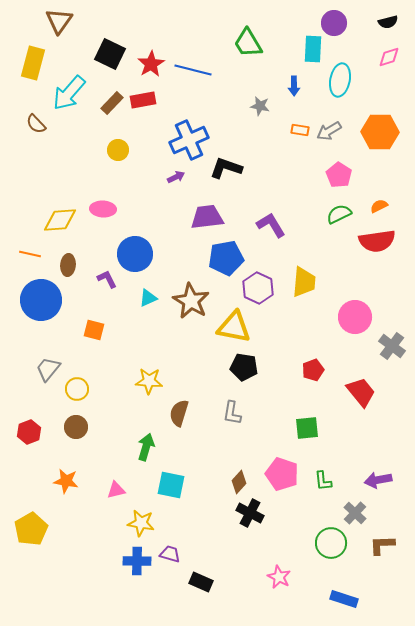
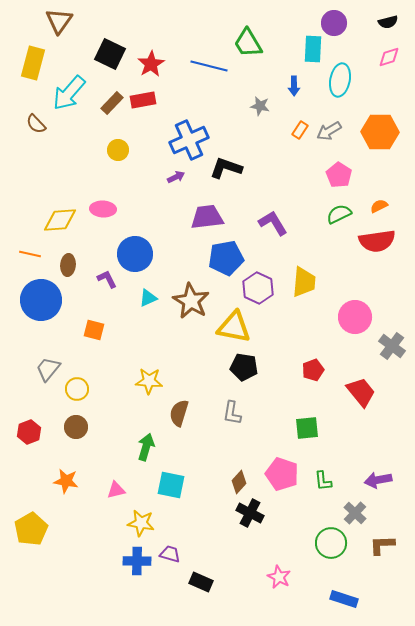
blue line at (193, 70): moved 16 px right, 4 px up
orange rectangle at (300, 130): rotated 66 degrees counterclockwise
purple L-shape at (271, 225): moved 2 px right, 2 px up
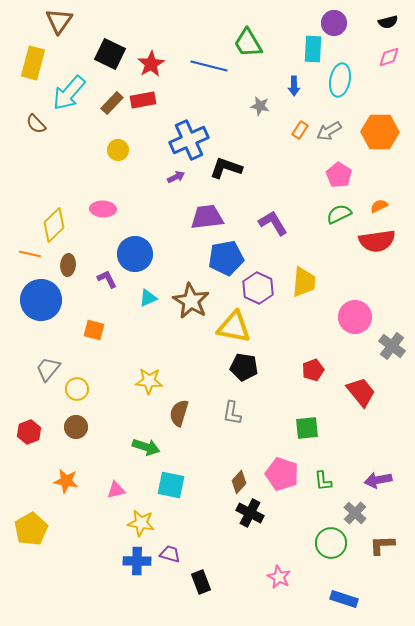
yellow diamond at (60, 220): moved 6 px left, 5 px down; rotated 40 degrees counterclockwise
green arrow at (146, 447): rotated 92 degrees clockwise
black rectangle at (201, 582): rotated 45 degrees clockwise
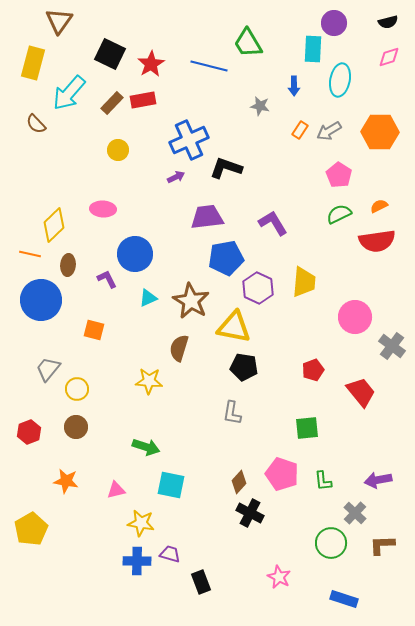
brown semicircle at (179, 413): moved 65 px up
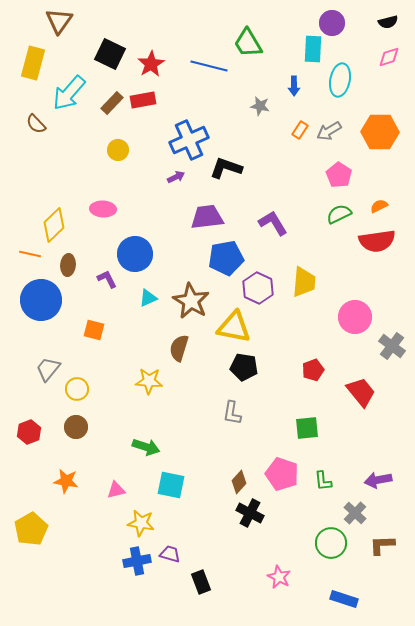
purple circle at (334, 23): moved 2 px left
blue cross at (137, 561): rotated 12 degrees counterclockwise
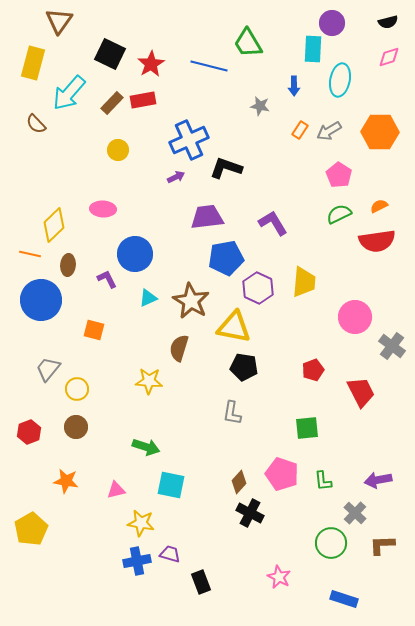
red trapezoid at (361, 392): rotated 12 degrees clockwise
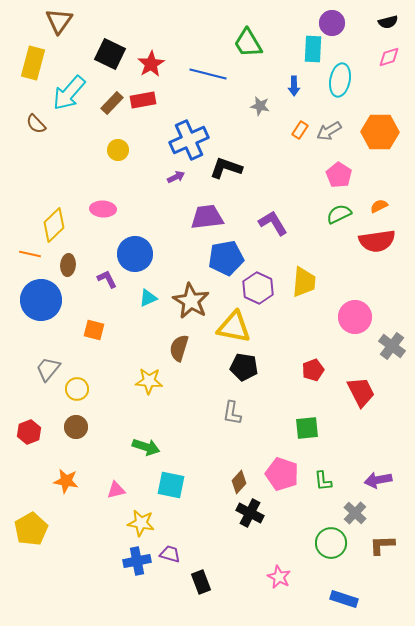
blue line at (209, 66): moved 1 px left, 8 px down
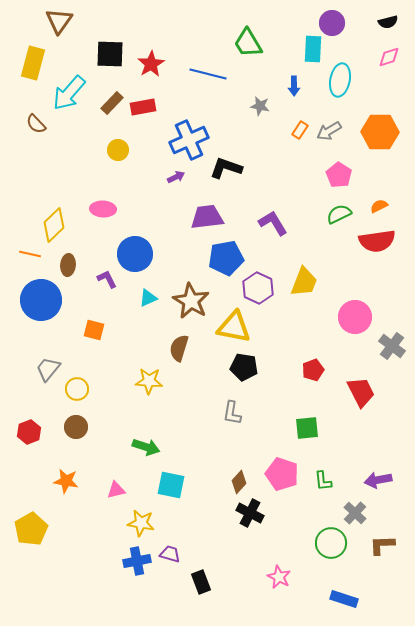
black square at (110, 54): rotated 24 degrees counterclockwise
red rectangle at (143, 100): moved 7 px down
yellow trapezoid at (304, 282): rotated 16 degrees clockwise
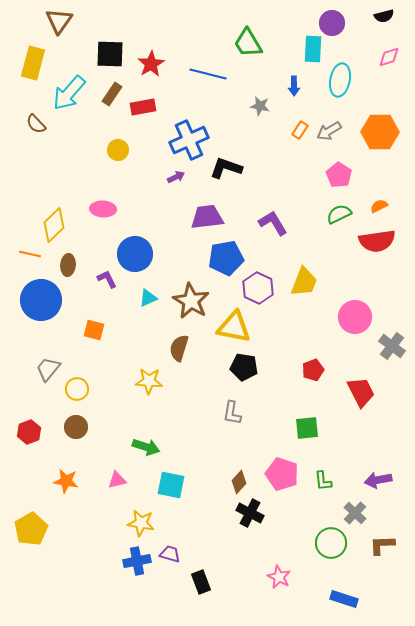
black semicircle at (388, 22): moved 4 px left, 6 px up
brown rectangle at (112, 103): moved 9 px up; rotated 10 degrees counterclockwise
pink triangle at (116, 490): moved 1 px right, 10 px up
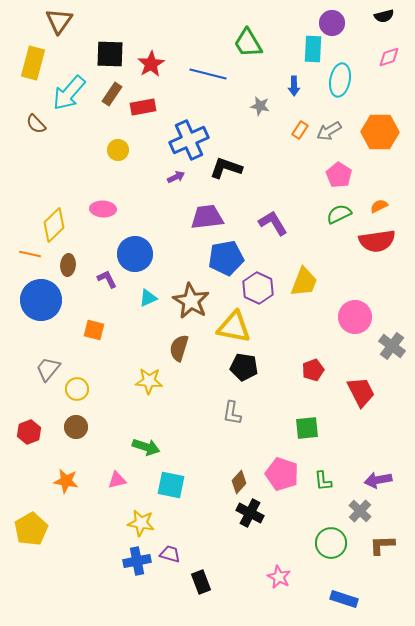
gray cross at (355, 513): moved 5 px right, 2 px up
